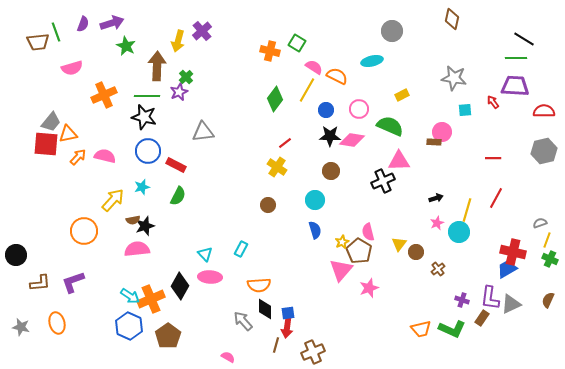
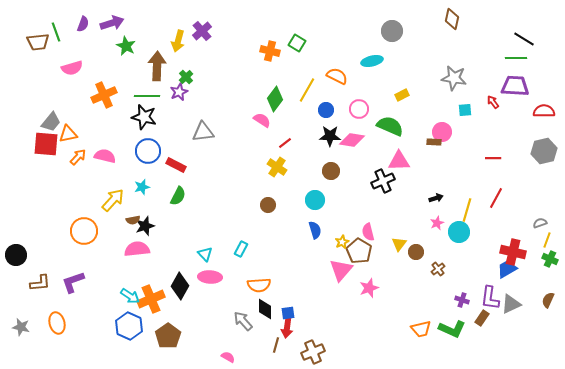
pink semicircle at (314, 67): moved 52 px left, 53 px down
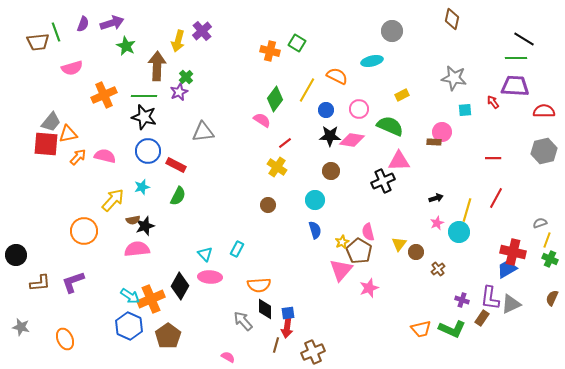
green line at (147, 96): moved 3 px left
cyan rectangle at (241, 249): moved 4 px left
brown semicircle at (548, 300): moved 4 px right, 2 px up
orange ellipse at (57, 323): moved 8 px right, 16 px down; rotated 10 degrees counterclockwise
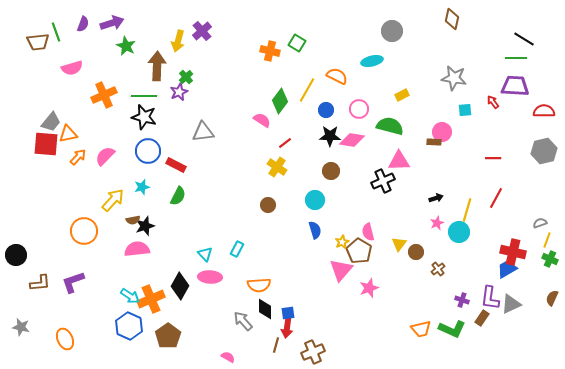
green diamond at (275, 99): moved 5 px right, 2 px down
green semicircle at (390, 126): rotated 8 degrees counterclockwise
pink semicircle at (105, 156): rotated 60 degrees counterclockwise
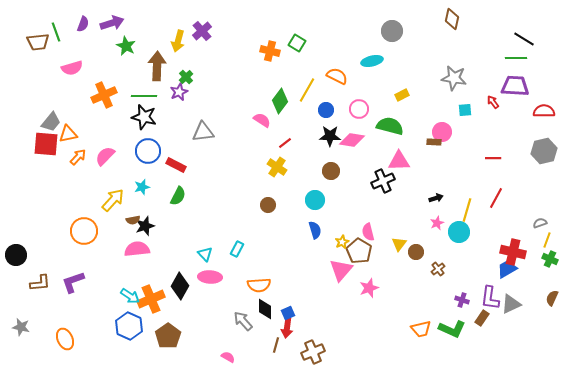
blue square at (288, 313): rotated 16 degrees counterclockwise
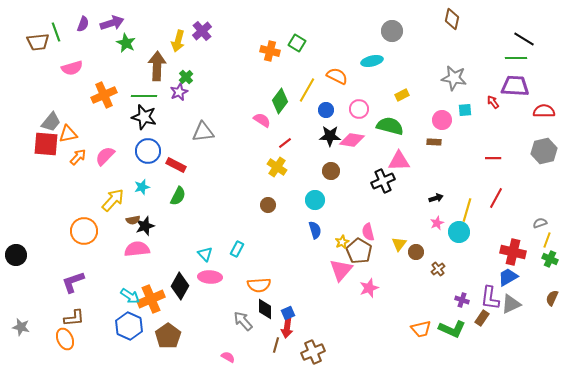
green star at (126, 46): moved 3 px up
pink circle at (442, 132): moved 12 px up
blue trapezoid at (507, 269): moved 1 px right, 8 px down
brown L-shape at (40, 283): moved 34 px right, 35 px down
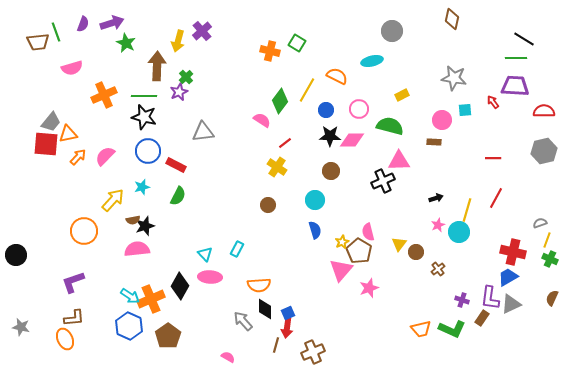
pink diamond at (352, 140): rotated 10 degrees counterclockwise
pink star at (437, 223): moved 1 px right, 2 px down
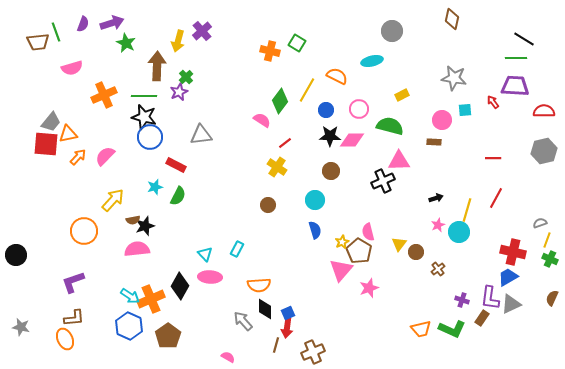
gray triangle at (203, 132): moved 2 px left, 3 px down
blue circle at (148, 151): moved 2 px right, 14 px up
cyan star at (142, 187): moved 13 px right
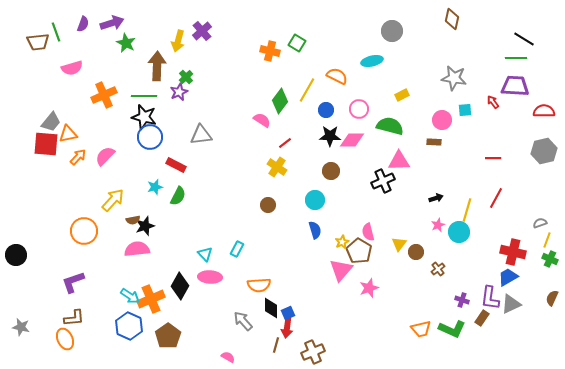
black diamond at (265, 309): moved 6 px right, 1 px up
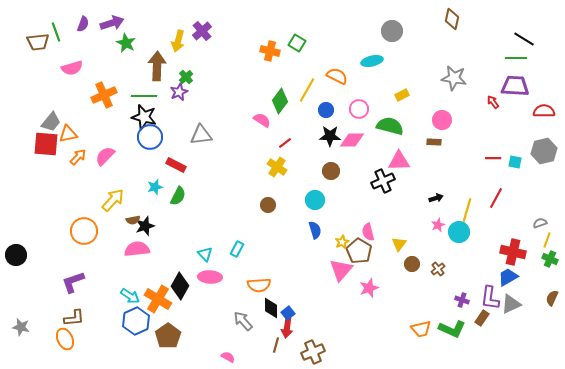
cyan square at (465, 110): moved 50 px right, 52 px down; rotated 16 degrees clockwise
brown circle at (416, 252): moved 4 px left, 12 px down
orange cross at (151, 299): moved 7 px right; rotated 36 degrees counterclockwise
blue square at (288, 313): rotated 16 degrees counterclockwise
blue hexagon at (129, 326): moved 7 px right, 5 px up; rotated 12 degrees clockwise
